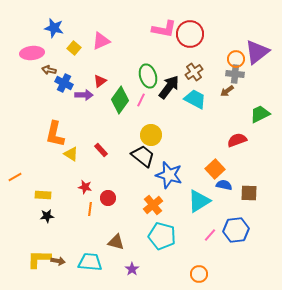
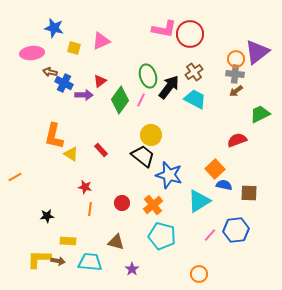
yellow square at (74, 48): rotated 24 degrees counterclockwise
brown arrow at (49, 70): moved 1 px right, 2 px down
brown arrow at (227, 91): moved 9 px right
orange L-shape at (55, 134): moved 1 px left, 2 px down
yellow rectangle at (43, 195): moved 25 px right, 46 px down
red circle at (108, 198): moved 14 px right, 5 px down
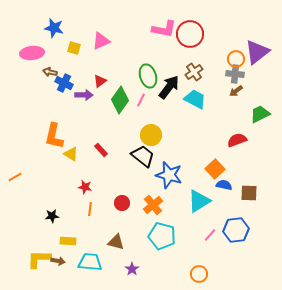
black star at (47, 216): moved 5 px right
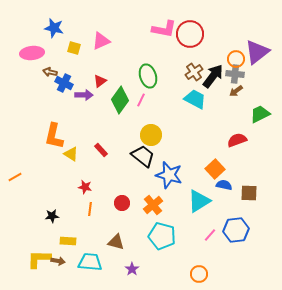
black arrow at (169, 87): moved 44 px right, 11 px up
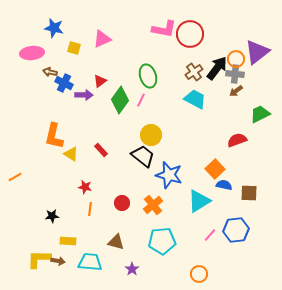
pink triangle at (101, 41): moved 1 px right, 2 px up
black arrow at (213, 76): moved 4 px right, 8 px up
cyan pentagon at (162, 236): moved 5 px down; rotated 20 degrees counterclockwise
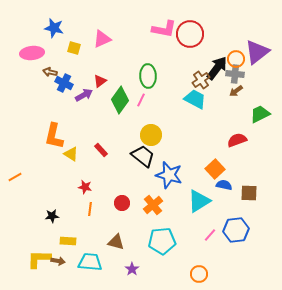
brown cross at (194, 72): moved 7 px right, 8 px down
green ellipse at (148, 76): rotated 15 degrees clockwise
purple arrow at (84, 95): rotated 30 degrees counterclockwise
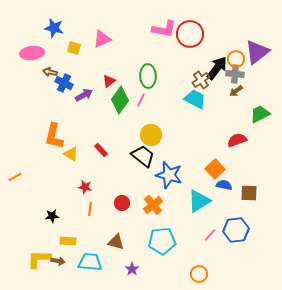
red triangle at (100, 81): moved 9 px right
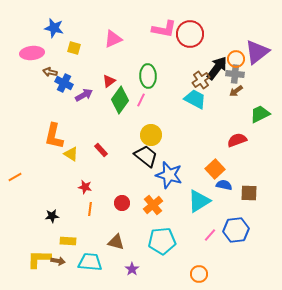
pink triangle at (102, 39): moved 11 px right
black trapezoid at (143, 156): moved 3 px right
